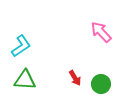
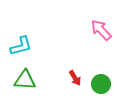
pink arrow: moved 2 px up
cyan L-shape: rotated 20 degrees clockwise
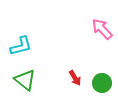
pink arrow: moved 1 px right, 1 px up
green triangle: rotated 35 degrees clockwise
green circle: moved 1 px right, 1 px up
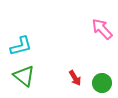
green triangle: moved 1 px left, 4 px up
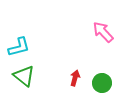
pink arrow: moved 1 px right, 3 px down
cyan L-shape: moved 2 px left, 1 px down
red arrow: rotated 133 degrees counterclockwise
